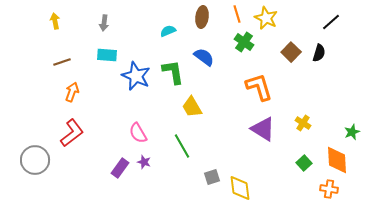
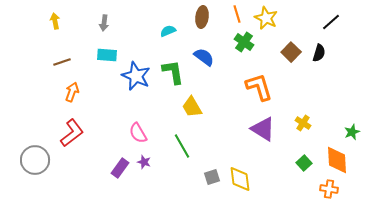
yellow diamond: moved 9 px up
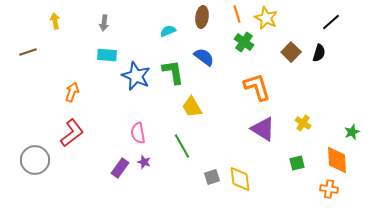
brown line: moved 34 px left, 10 px up
orange L-shape: moved 2 px left
pink semicircle: rotated 20 degrees clockwise
green square: moved 7 px left; rotated 28 degrees clockwise
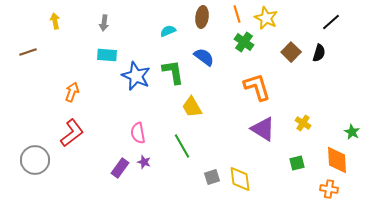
green star: rotated 21 degrees counterclockwise
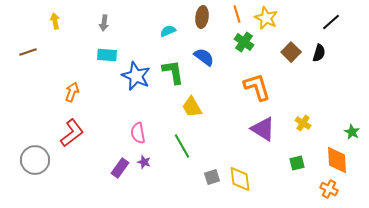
orange cross: rotated 18 degrees clockwise
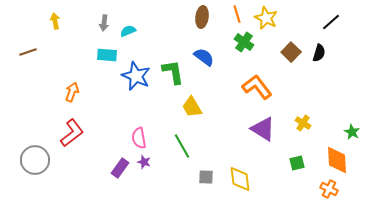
cyan semicircle: moved 40 px left
orange L-shape: rotated 20 degrees counterclockwise
pink semicircle: moved 1 px right, 5 px down
gray square: moved 6 px left; rotated 21 degrees clockwise
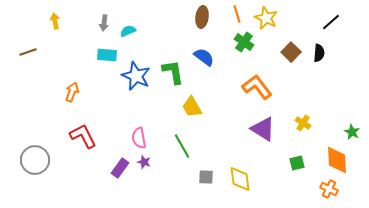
black semicircle: rotated 12 degrees counterclockwise
red L-shape: moved 11 px right, 3 px down; rotated 80 degrees counterclockwise
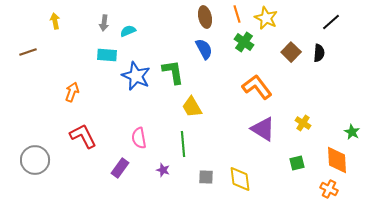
brown ellipse: moved 3 px right; rotated 20 degrees counterclockwise
blue semicircle: moved 8 px up; rotated 25 degrees clockwise
green line: moved 1 px right, 2 px up; rotated 25 degrees clockwise
purple star: moved 19 px right, 8 px down
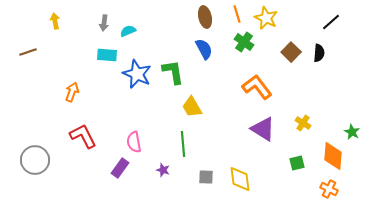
blue star: moved 1 px right, 2 px up
pink semicircle: moved 5 px left, 4 px down
orange diamond: moved 4 px left, 4 px up; rotated 8 degrees clockwise
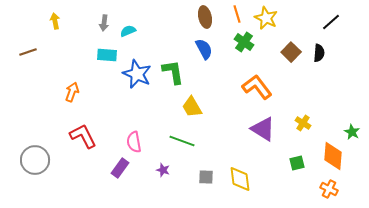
green line: moved 1 px left, 3 px up; rotated 65 degrees counterclockwise
